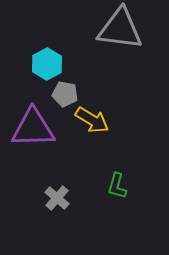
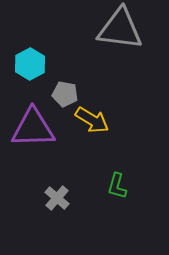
cyan hexagon: moved 17 px left
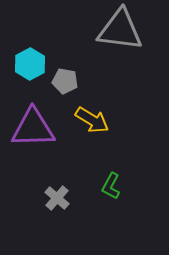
gray triangle: moved 1 px down
gray pentagon: moved 13 px up
green L-shape: moved 6 px left; rotated 12 degrees clockwise
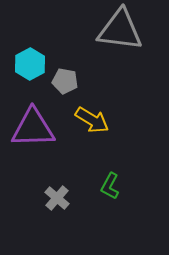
green L-shape: moved 1 px left
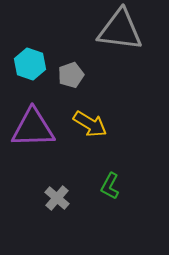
cyan hexagon: rotated 12 degrees counterclockwise
gray pentagon: moved 6 px right, 6 px up; rotated 30 degrees counterclockwise
yellow arrow: moved 2 px left, 4 px down
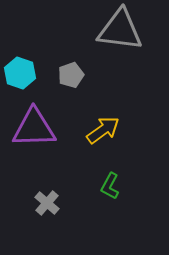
cyan hexagon: moved 10 px left, 9 px down
yellow arrow: moved 13 px right, 6 px down; rotated 68 degrees counterclockwise
purple triangle: moved 1 px right
gray cross: moved 10 px left, 5 px down
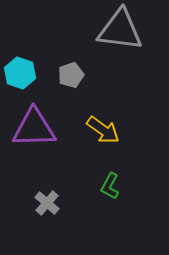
yellow arrow: rotated 72 degrees clockwise
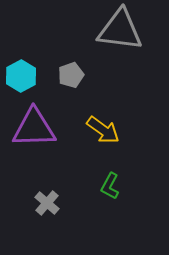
cyan hexagon: moved 1 px right, 3 px down; rotated 12 degrees clockwise
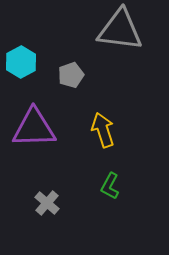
cyan hexagon: moved 14 px up
yellow arrow: rotated 144 degrees counterclockwise
